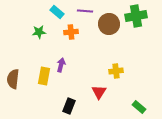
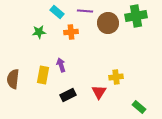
brown circle: moved 1 px left, 1 px up
purple arrow: rotated 32 degrees counterclockwise
yellow cross: moved 6 px down
yellow rectangle: moved 1 px left, 1 px up
black rectangle: moved 1 px left, 11 px up; rotated 42 degrees clockwise
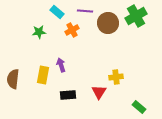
green cross: rotated 20 degrees counterclockwise
orange cross: moved 1 px right, 2 px up; rotated 24 degrees counterclockwise
black rectangle: rotated 21 degrees clockwise
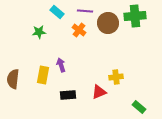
green cross: moved 1 px left; rotated 25 degrees clockwise
orange cross: moved 7 px right; rotated 24 degrees counterclockwise
red triangle: rotated 35 degrees clockwise
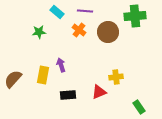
brown circle: moved 9 px down
brown semicircle: rotated 36 degrees clockwise
green rectangle: rotated 16 degrees clockwise
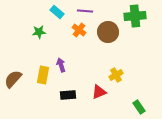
yellow cross: moved 2 px up; rotated 24 degrees counterclockwise
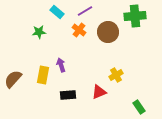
purple line: rotated 35 degrees counterclockwise
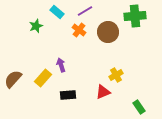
green star: moved 3 px left, 6 px up; rotated 16 degrees counterclockwise
yellow rectangle: moved 3 px down; rotated 30 degrees clockwise
red triangle: moved 4 px right
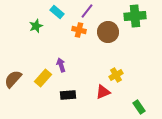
purple line: moved 2 px right; rotated 21 degrees counterclockwise
orange cross: rotated 24 degrees counterclockwise
